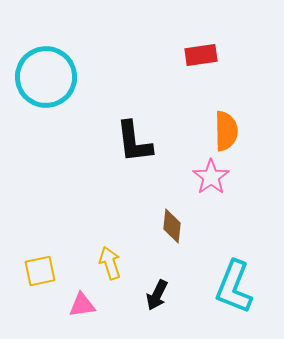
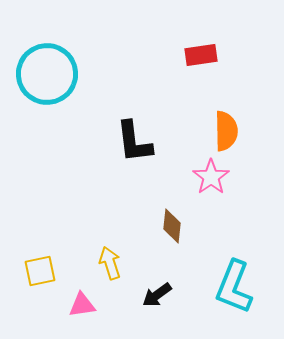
cyan circle: moved 1 px right, 3 px up
black arrow: rotated 28 degrees clockwise
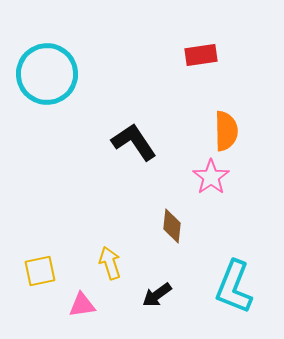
black L-shape: rotated 153 degrees clockwise
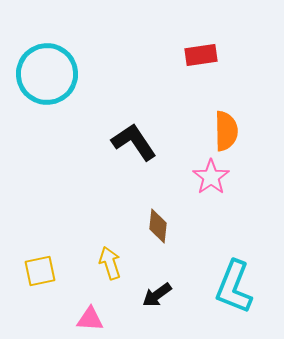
brown diamond: moved 14 px left
pink triangle: moved 8 px right, 14 px down; rotated 12 degrees clockwise
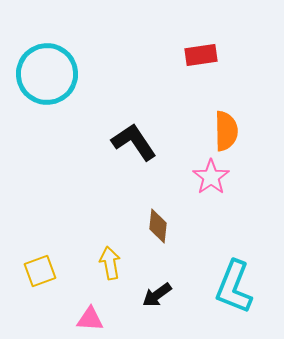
yellow arrow: rotated 8 degrees clockwise
yellow square: rotated 8 degrees counterclockwise
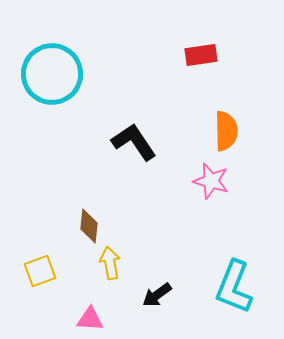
cyan circle: moved 5 px right
pink star: moved 4 px down; rotated 21 degrees counterclockwise
brown diamond: moved 69 px left
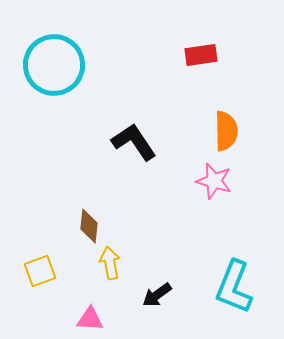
cyan circle: moved 2 px right, 9 px up
pink star: moved 3 px right
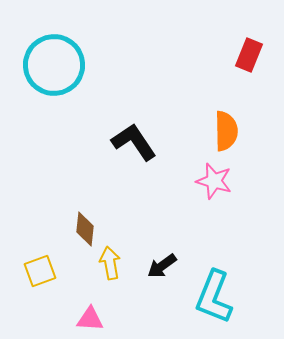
red rectangle: moved 48 px right; rotated 60 degrees counterclockwise
brown diamond: moved 4 px left, 3 px down
cyan L-shape: moved 20 px left, 10 px down
black arrow: moved 5 px right, 29 px up
